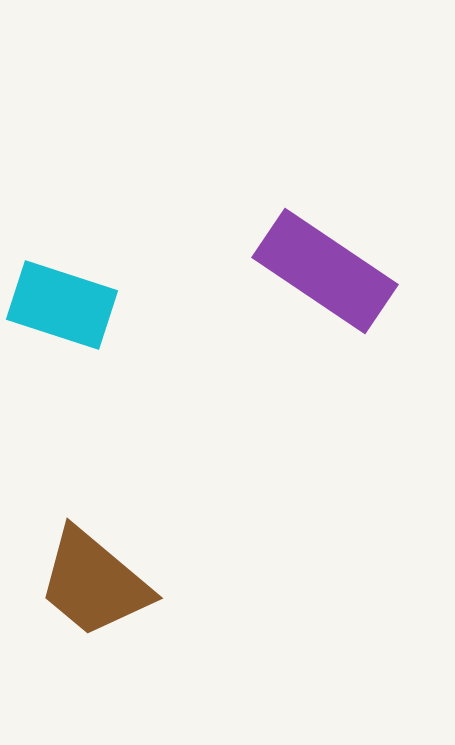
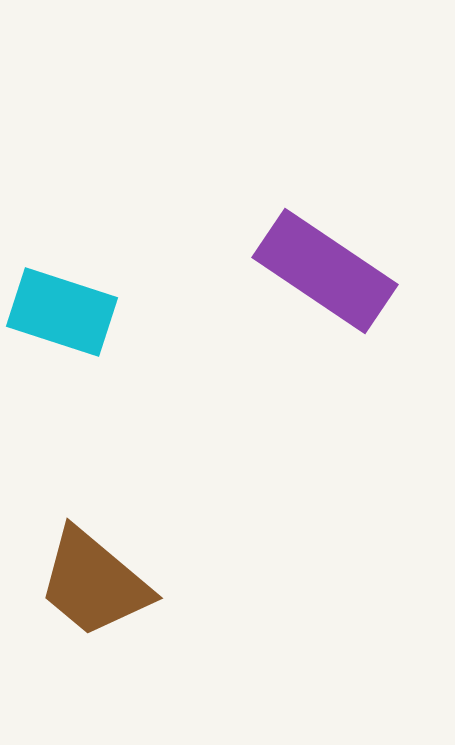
cyan rectangle: moved 7 px down
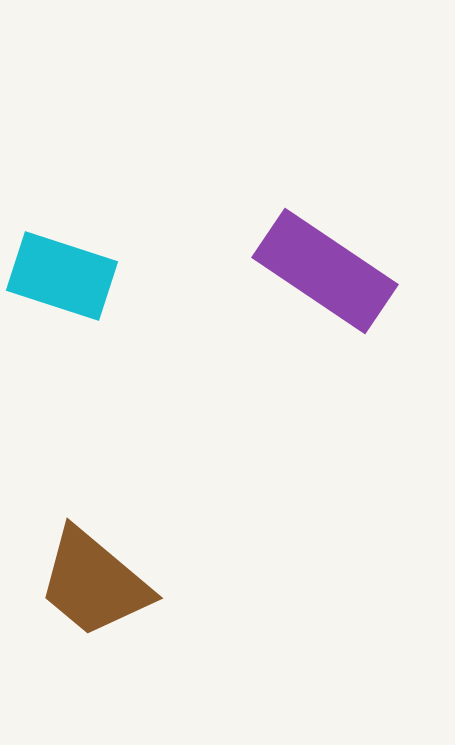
cyan rectangle: moved 36 px up
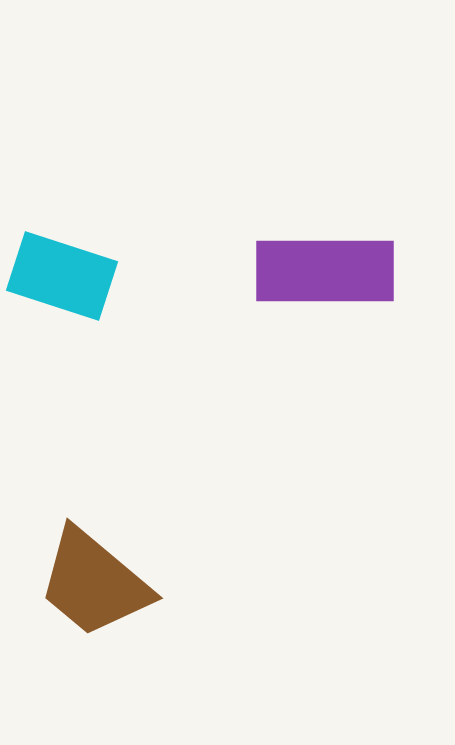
purple rectangle: rotated 34 degrees counterclockwise
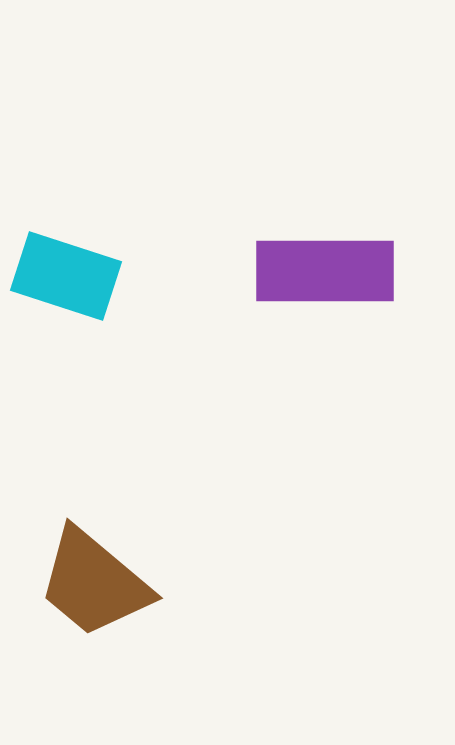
cyan rectangle: moved 4 px right
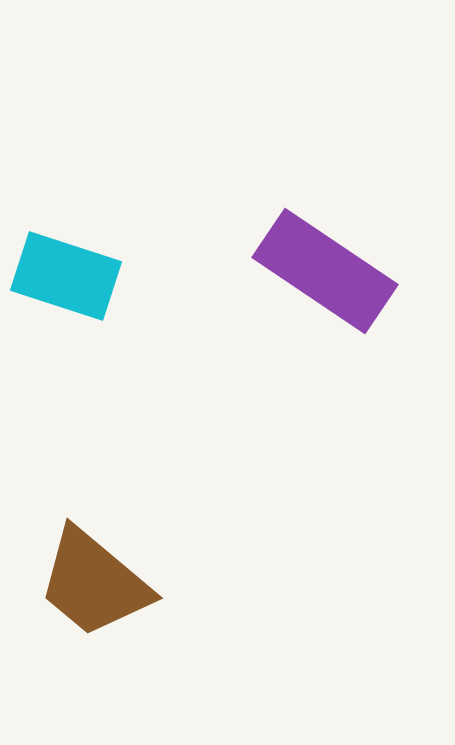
purple rectangle: rotated 34 degrees clockwise
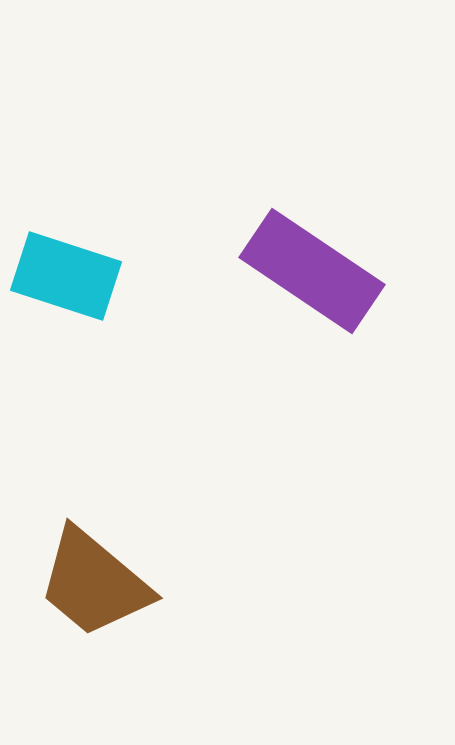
purple rectangle: moved 13 px left
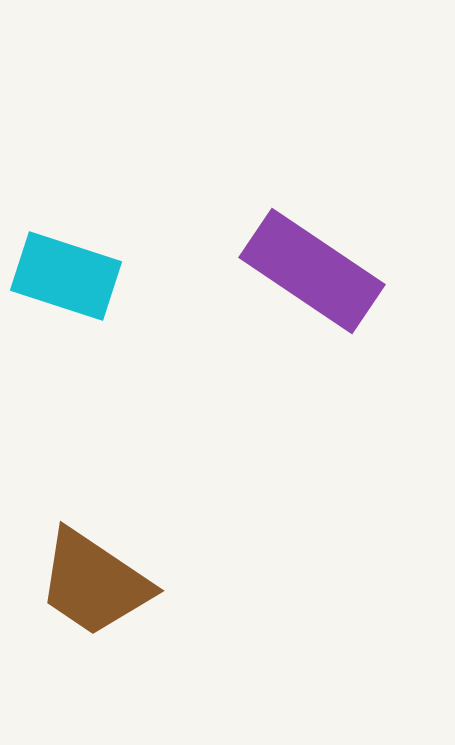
brown trapezoid: rotated 6 degrees counterclockwise
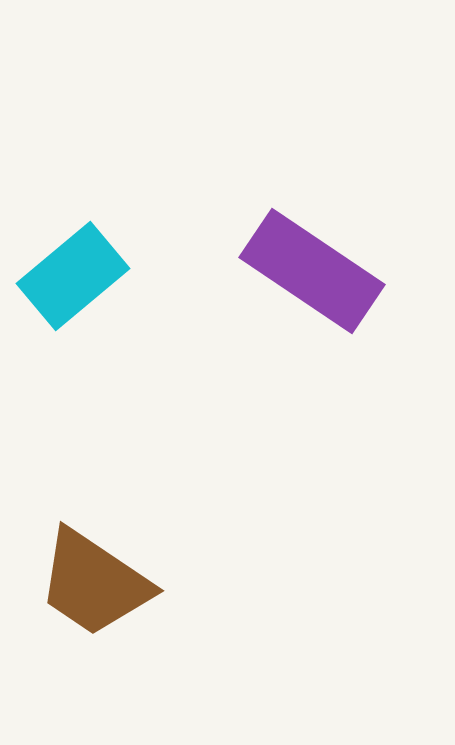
cyan rectangle: moved 7 px right; rotated 58 degrees counterclockwise
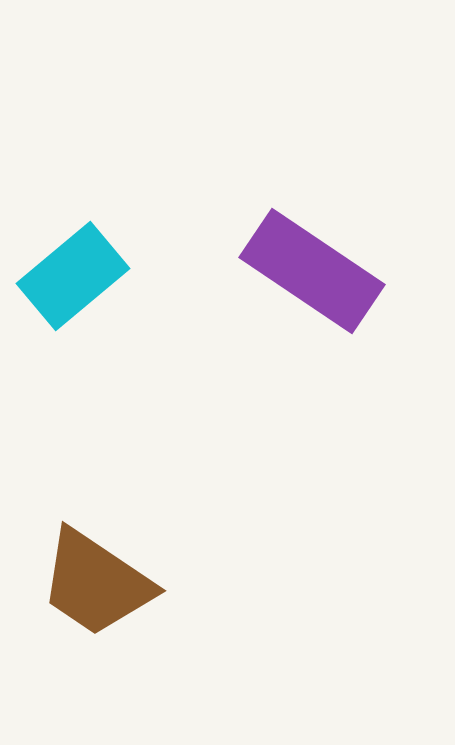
brown trapezoid: moved 2 px right
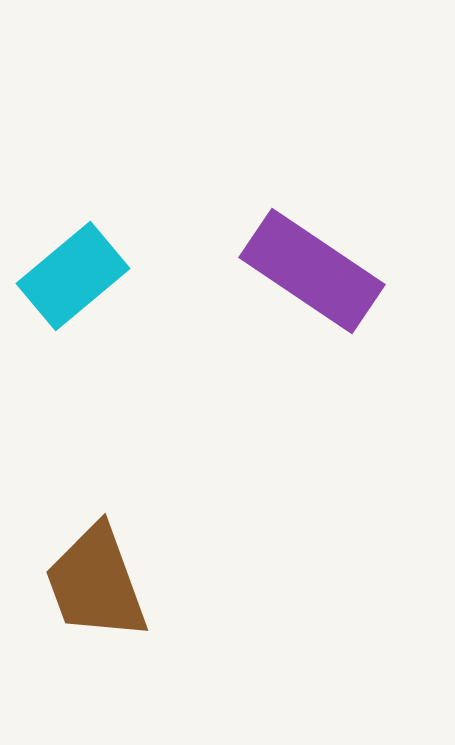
brown trapezoid: rotated 36 degrees clockwise
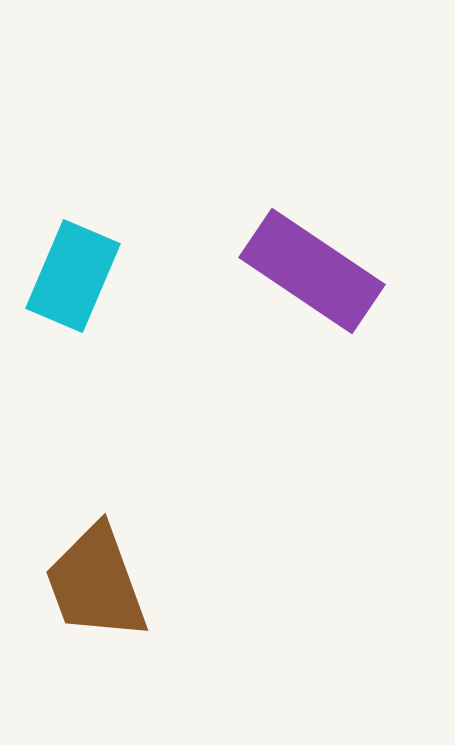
cyan rectangle: rotated 27 degrees counterclockwise
